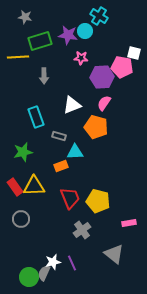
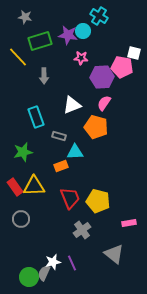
cyan circle: moved 2 px left
yellow line: rotated 50 degrees clockwise
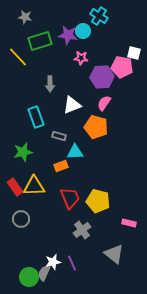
gray arrow: moved 6 px right, 8 px down
pink rectangle: rotated 24 degrees clockwise
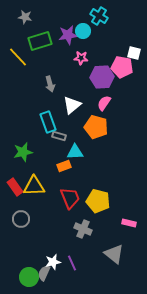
purple star: rotated 18 degrees counterclockwise
gray arrow: rotated 14 degrees counterclockwise
white triangle: rotated 18 degrees counterclockwise
cyan rectangle: moved 12 px right, 5 px down
orange rectangle: moved 3 px right
gray cross: moved 1 px right, 1 px up; rotated 30 degrees counterclockwise
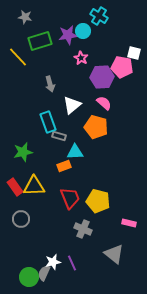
pink star: rotated 24 degrees clockwise
pink semicircle: rotated 98 degrees clockwise
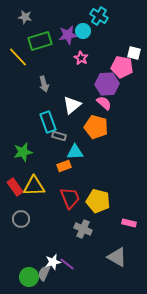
purple hexagon: moved 5 px right, 7 px down
gray arrow: moved 6 px left
gray triangle: moved 3 px right, 3 px down; rotated 10 degrees counterclockwise
purple line: moved 5 px left, 1 px down; rotated 28 degrees counterclockwise
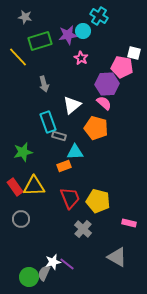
orange pentagon: moved 1 px down
gray cross: rotated 18 degrees clockwise
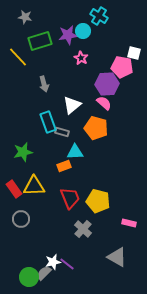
gray rectangle: moved 3 px right, 4 px up
red rectangle: moved 1 px left, 2 px down
gray semicircle: rotated 21 degrees clockwise
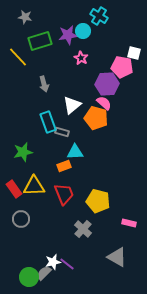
orange pentagon: moved 10 px up
red trapezoid: moved 6 px left, 4 px up
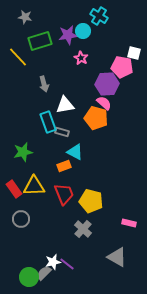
white triangle: moved 7 px left; rotated 30 degrees clockwise
cyan triangle: rotated 30 degrees clockwise
yellow pentagon: moved 7 px left
